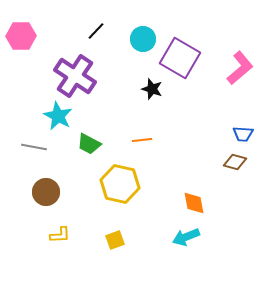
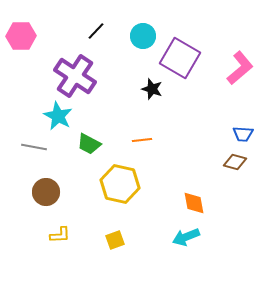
cyan circle: moved 3 px up
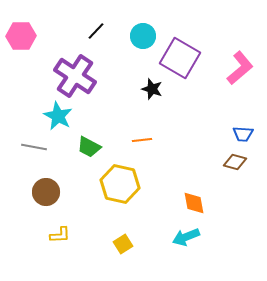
green trapezoid: moved 3 px down
yellow square: moved 8 px right, 4 px down; rotated 12 degrees counterclockwise
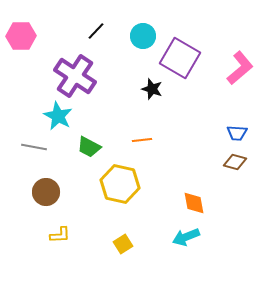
blue trapezoid: moved 6 px left, 1 px up
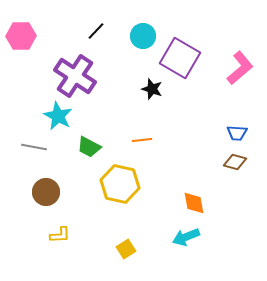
yellow square: moved 3 px right, 5 px down
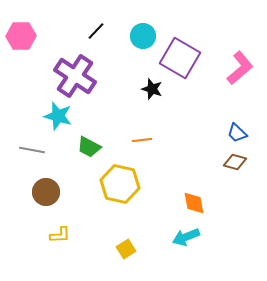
cyan star: rotated 12 degrees counterclockwise
blue trapezoid: rotated 40 degrees clockwise
gray line: moved 2 px left, 3 px down
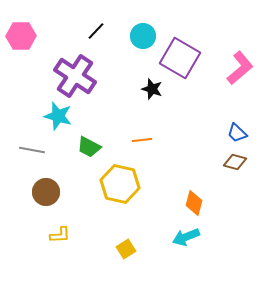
orange diamond: rotated 25 degrees clockwise
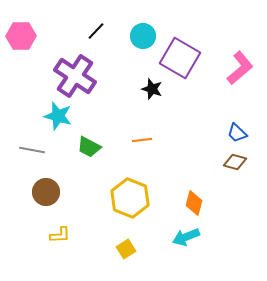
yellow hexagon: moved 10 px right, 14 px down; rotated 9 degrees clockwise
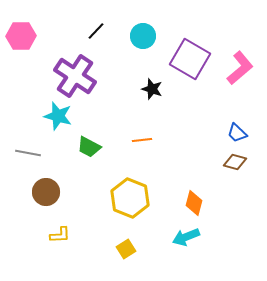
purple square: moved 10 px right, 1 px down
gray line: moved 4 px left, 3 px down
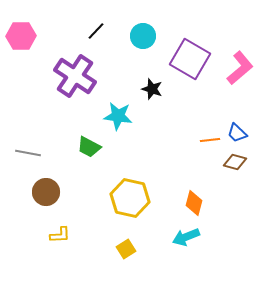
cyan star: moved 60 px right; rotated 8 degrees counterclockwise
orange line: moved 68 px right
yellow hexagon: rotated 9 degrees counterclockwise
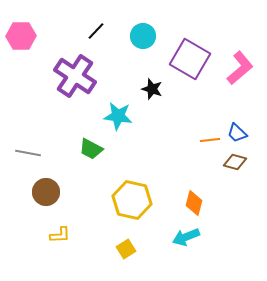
green trapezoid: moved 2 px right, 2 px down
yellow hexagon: moved 2 px right, 2 px down
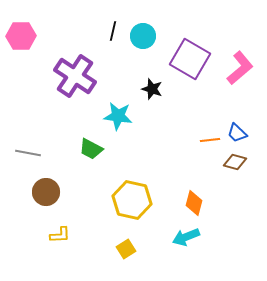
black line: moved 17 px right; rotated 30 degrees counterclockwise
